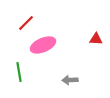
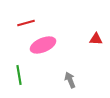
red line: rotated 30 degrees clockwise
green line: moved 3 px down
gray arrow: rotated 70 degrees clockwise
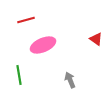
red line: moved 3 px up
red triangle: rotated 32 degrees clockwise
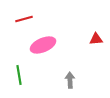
red line: moved 2 px left, 1 px up
red triangle: rotated 40 degrees counterclockwise
gray arrow: rotated 21 degrees clockwise
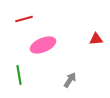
gray arrow: rotated 35 degrees clockwise
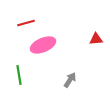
red line: moved 2 px right, 4 px down
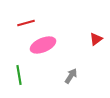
red triangle: rotated 32 degrees counterclockwise
gray arrow: moved 1 px right, 4 px up
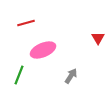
red triangle: moved 2 px right, 1 px up; rotated 24 degrees counterclockwise
pink ellipse: moved 5 px down
green line: rotated 30 degrees clockwise
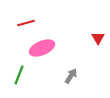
pink ellipse: moved 1 px left, 2 px up
